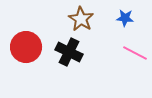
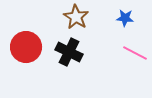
brown star: moved 5 px left, 2 px up
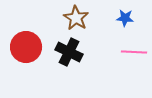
brown star: moved 1 px down
pink line: moved 1 px left, 1 px up; rotated 25 degrees counterclockwise
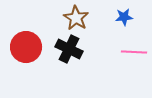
blue star: moved 1 px left, 1 px up; rotated 12 degrees counterclockwise
black cross: moved 3 px up
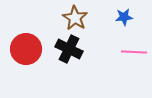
brown star: moved 1 px left
red circle: moved 2 px down
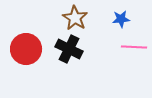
blue star: moved 3 px left, 2 px down
pink line: moved 5 px up
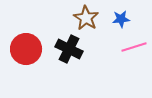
brown star: moved 11 px right
pink line: rotated 20 degrees counterclockwise
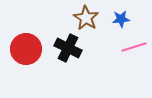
black cross: moved 1 px left, 1 px up
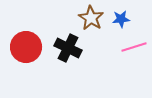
brown star: moved 5 px right
red circle: moved 2 px up
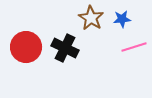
blue star: moved 1 px right
black cross: moved 3 px left
